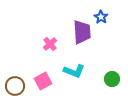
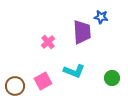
blue star: rotated 24 degrees counterclockwise
pink cross: moved 2 px left, 2 px up
green circle: moved 1 px up
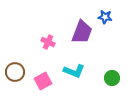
blue star: moved 4 px right
purple trapezoid: rotated 25 degrees clockwise
pink cross: rotated 24 degrees counterclockwise
brown circle: moved 14 px up
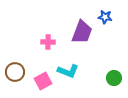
pink cross: rotated 24 degrees counterclockwise
cyan L-shape: moved 6 px left
green circle: moved 2 px right
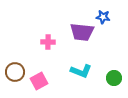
blue star: moved 2 px left
purple trapezoid: rotated 75 degrees clockwise
cyan L-shape: moved 13 px right
pink square: moved 4 px left
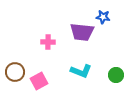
green circle: moved 2 px right, 3 px up
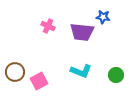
pink cross: moved 16 px up; rotated 24 degrees clockwise
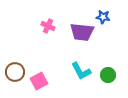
cyan L-shape: rotated 40 degrees clockwise
green circle: moved 8 px left
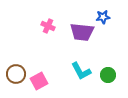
blue star: rotated 16 degrees counterclockwise
brown circle: moved 1 px right, 2 px down
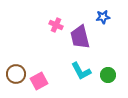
pink cross: moved 8 px right, 1 px up
purple trapezoid: moved 2 px left, 5 px down; rotated 70 degrees clockwise
